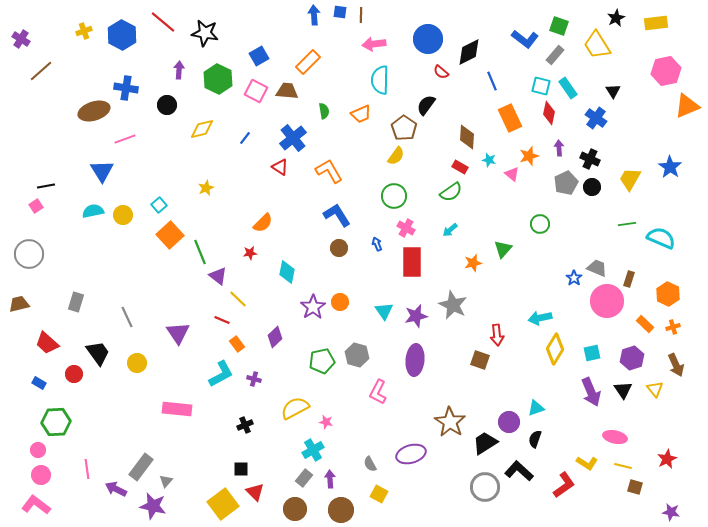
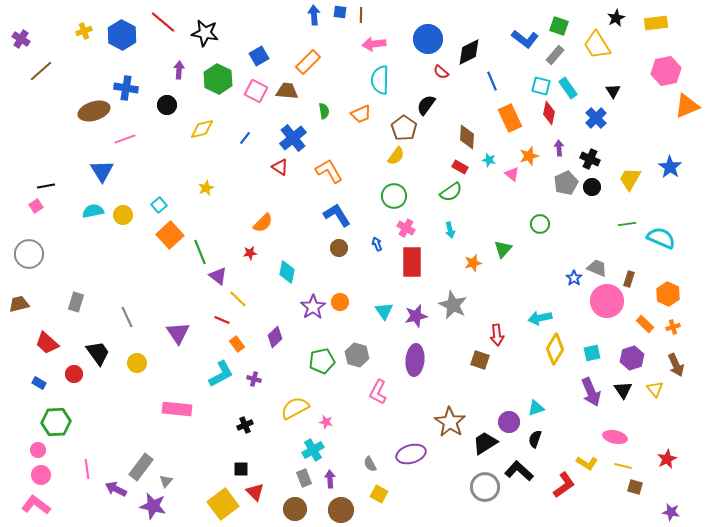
blue cross at (596, 118): rotated 10 degrees clockwise
cyan arrow at (450, 230): rotated 63 degrees counterclockwise
gray rectangle at (304, 478): rotated 60 degrees counterclockwise
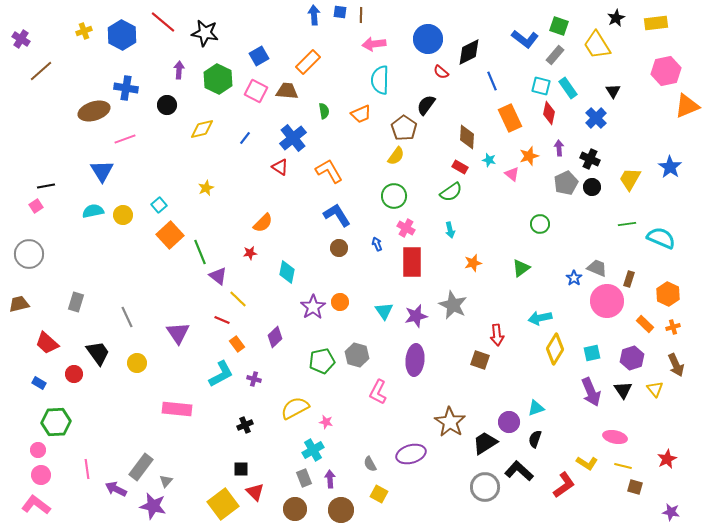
green triangle at (503, 249): moved 18 px right, 19 px down; rotated 12 degrees clockwise
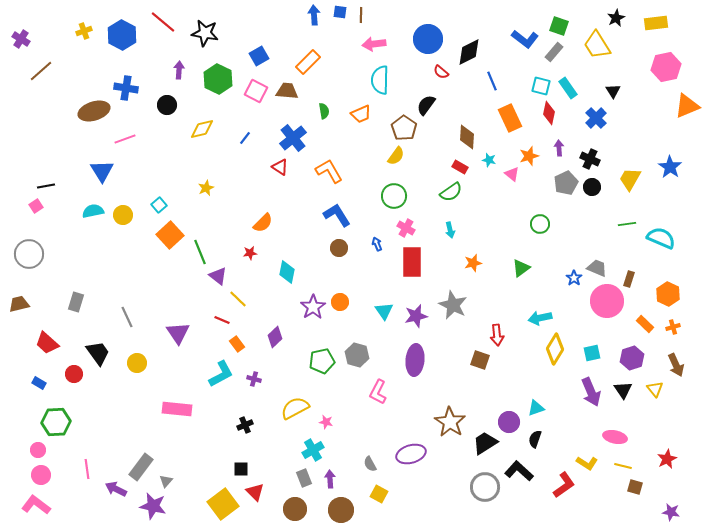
gray rectangle at (555, 55): moved 1 px left, 3 px up
pink hexagon at (666, 71): moved 4 px up
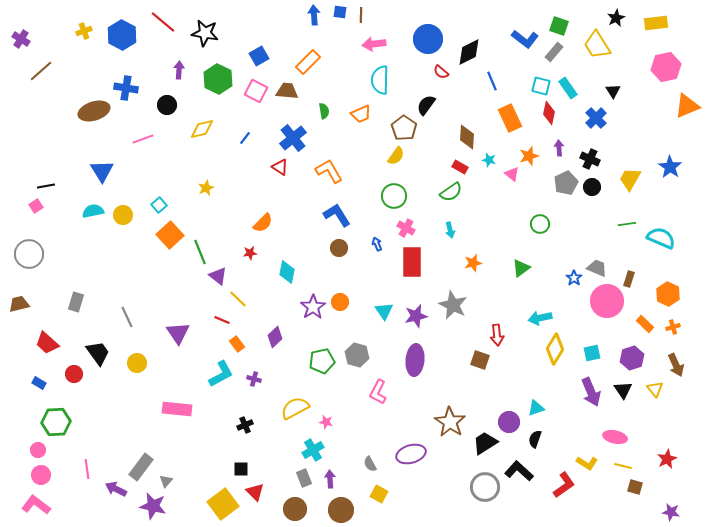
pink line at (125, 139): moved 18 px right
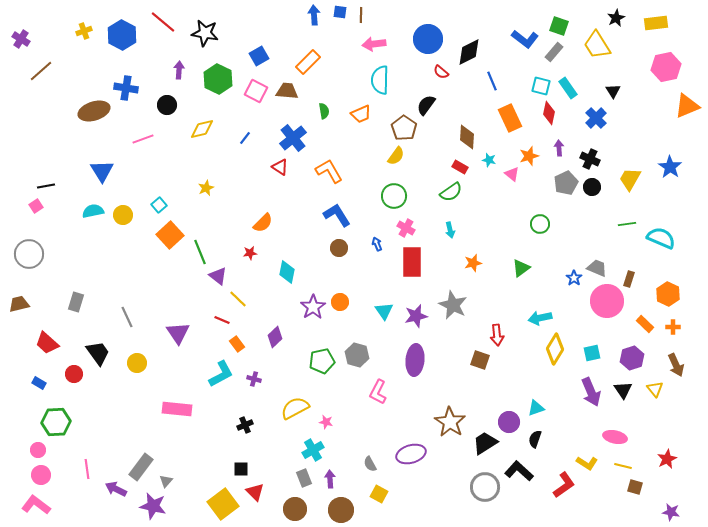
orange cross at (673, 327): rotated 16 degrees clockwise
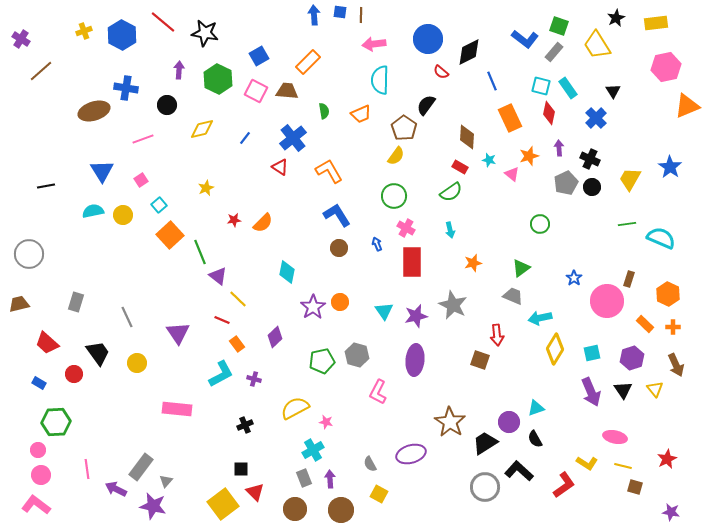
pink square at (36, 206): moved 105 px right, 26 px up
red star at (250, 253): moved 16 px left, 33 px up
gray trapezoid at (597, 268): moved 84 px left, 28 px down
black semicircle at (535, 439): rotated 48 degrees counterclockwise
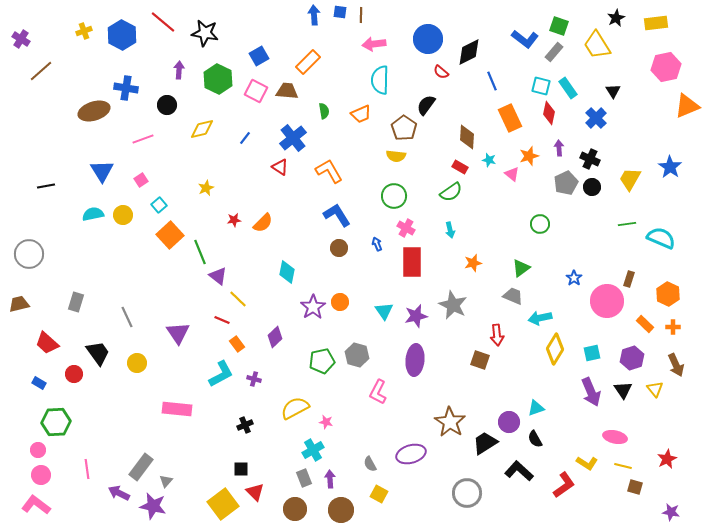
yellow semicircle at (396, 156): rotated 60 degrees clockwise
cyan semicircle at (93, 211): moved 3 px down
gray circle at (485, 487): moved 18 px left, 6 px down
purple arrow at (116, 489): moved 3 px right, 4 px down
